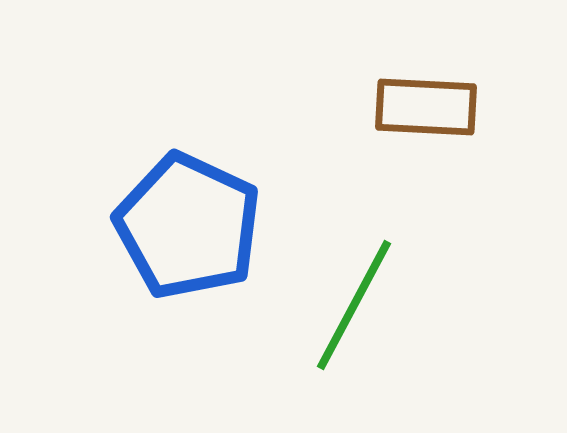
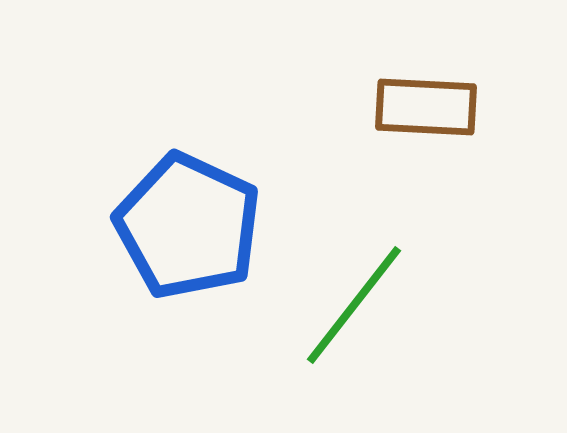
green line: rotated 10 degrees clockwise
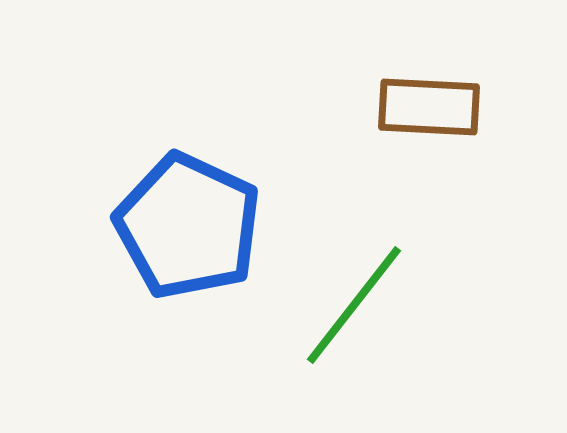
brown rectangle: moved 3 px right
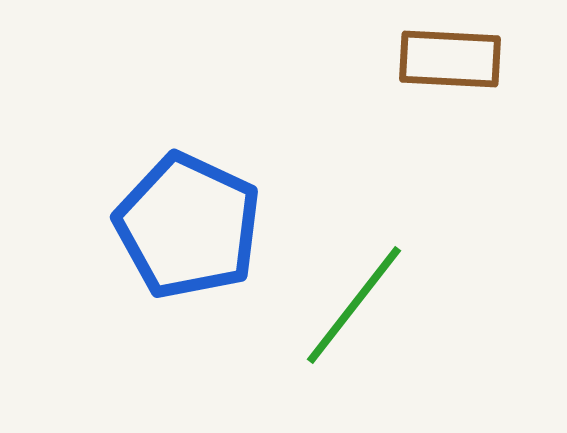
brown rectangle: moved 21 px right, 48 px up
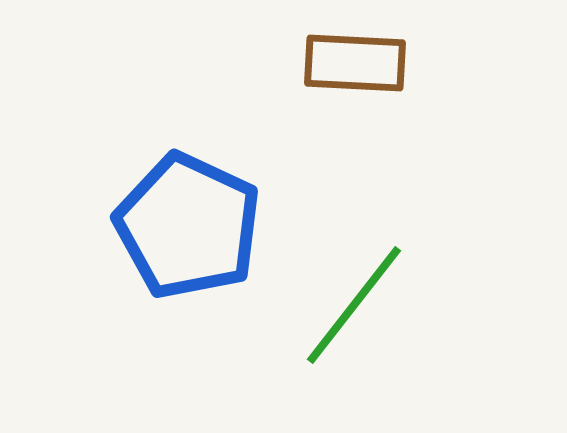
brown rectangle: moved 95 px left, 4 px down
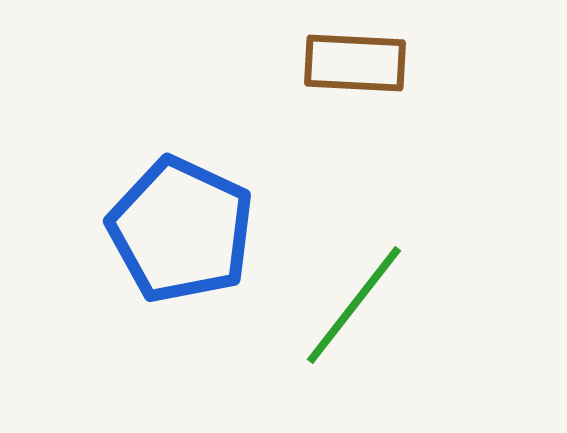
blue pentagon: moved 7 px left, 4 px down
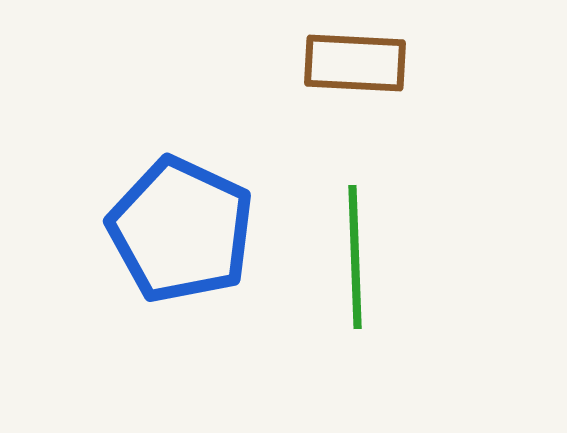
green line: moved 1 px right, 48 px up; rotated 40 degrees counterclockwise
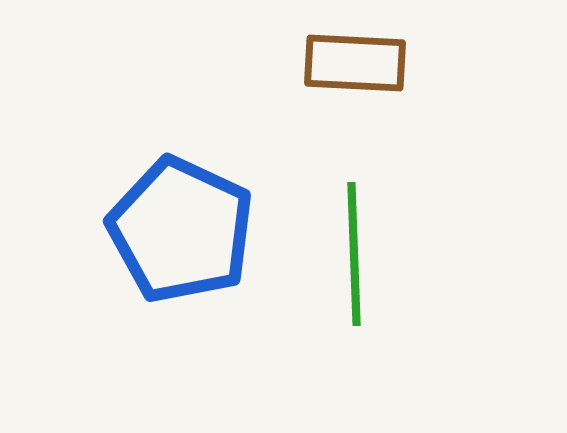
green line: moved 1 px left, 3 px up
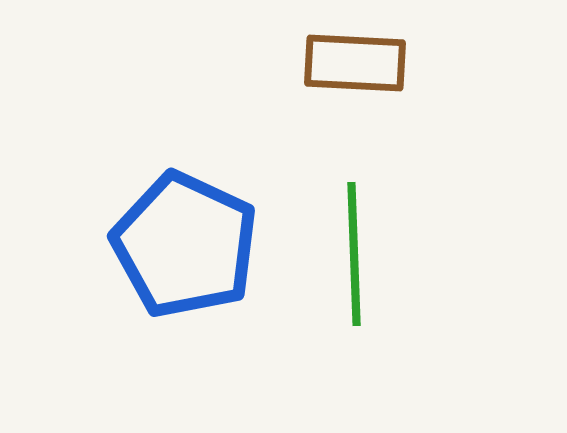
blue pentagon: moved 4 px right, 15 px down
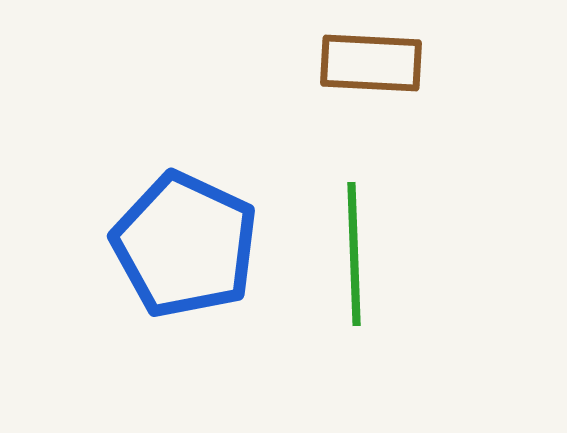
brown rectangle: moved 16 px right
